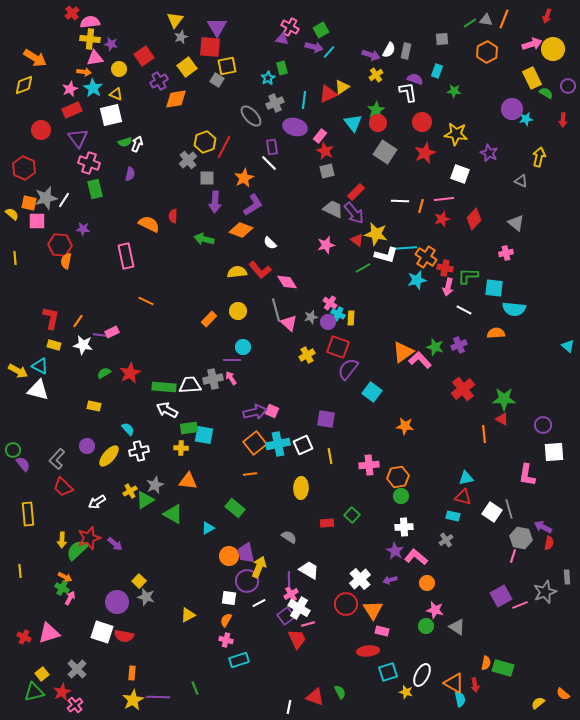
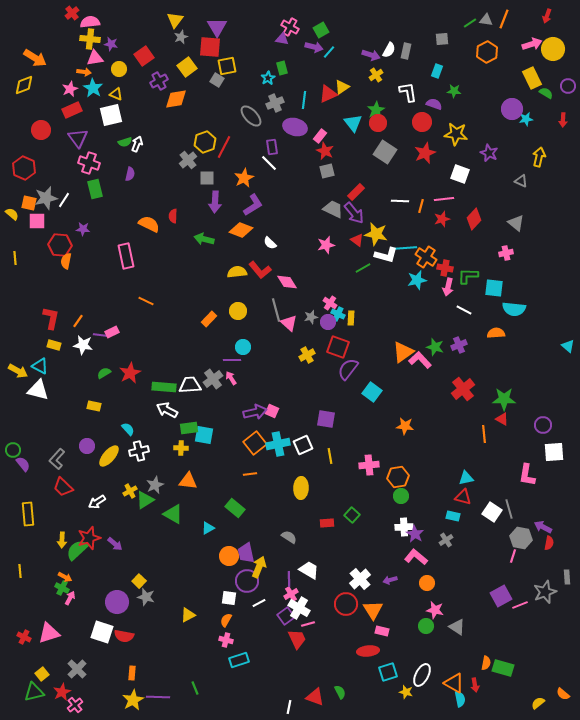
purple semicircle at (415, 79): moved 19 px right, 25 px down
gray cross at (213, 379): rotated 24 degrees counterclockwise
purple star at (395, 551): moved 20 px right, 17 px up
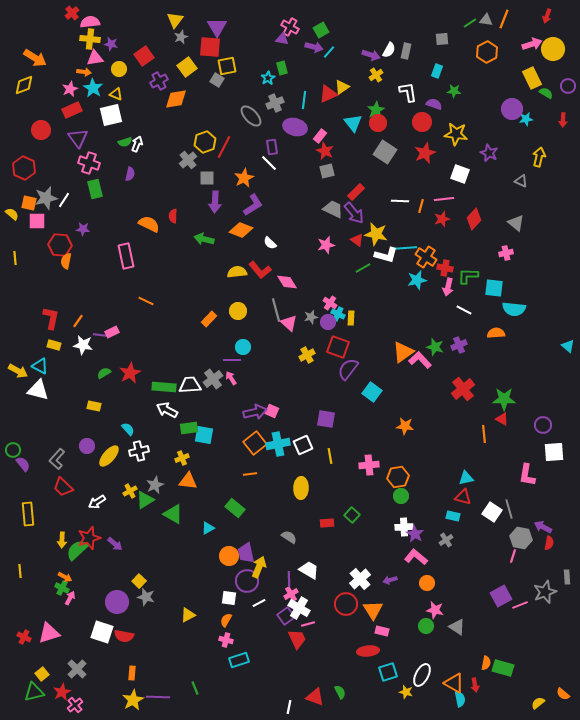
yellow cross at (181, 448): moved 1 px right, 10 px down; rotated 24 degrees counterclockwise
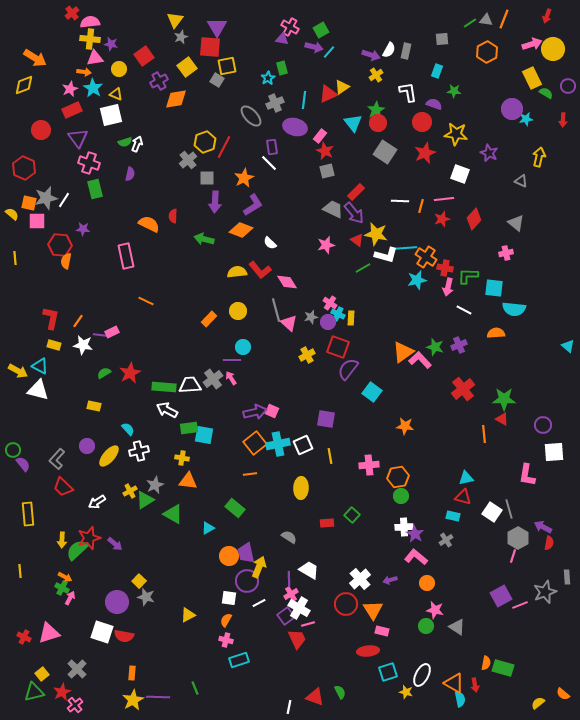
yellow cross at (182, 458): rotated 32 degrees clockwise
gray hexagon at (521, 538): moved 3 px left; rotated 20 degrees clockwise
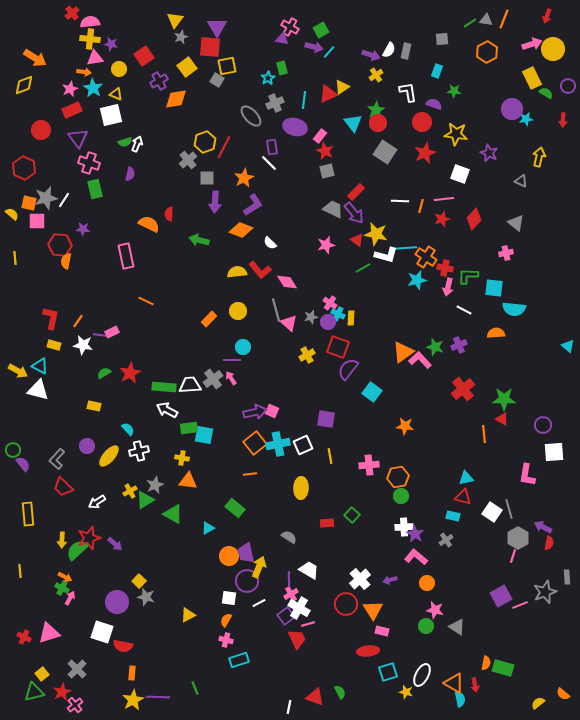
red semicircle at (173, 216): moved 4 px left, 2 px up
green arrow at (204, 239): moved 5 px left, 1 px down
red semicircle at (124, 636): moved 1 px left, 10 px down
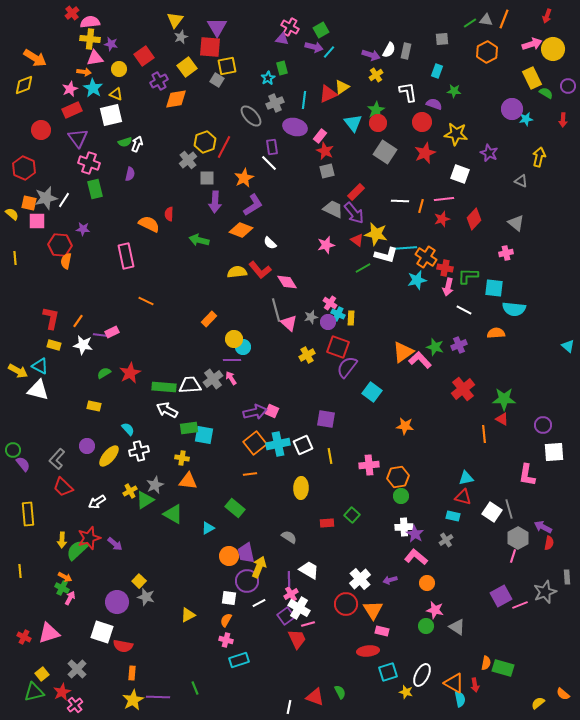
yellow circle at (238, 311): moved 4 px left, 28 px down
purple semicircle at (348, 369): moved 1 px left, 2 px up
